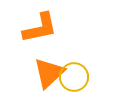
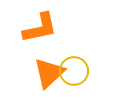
yellow circle: moved 6 px up
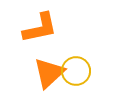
yellow circle: moved 2 px right
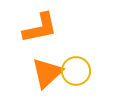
orange triangle: moved 2 px left
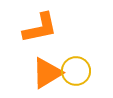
orange triangle: rotated 12 degrees clockwise
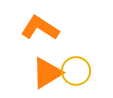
orange L-shape: rotated 135 degrees counterclockwise
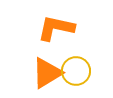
orange L-shape: moved 16 px right; rotated 21 degrees counterclockwise
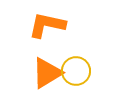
orange L-shape: moved 9 px left, 3 px up
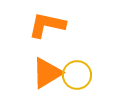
yellow circle: moved 1 px right, 4 px down
